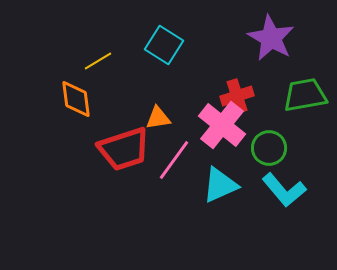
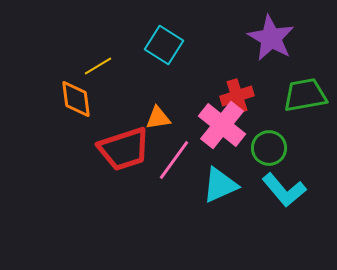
yellow line: moved 5 px down
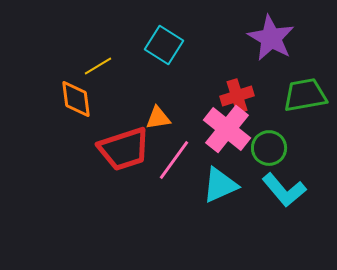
pink cross: moved 5 px right, 4 px down
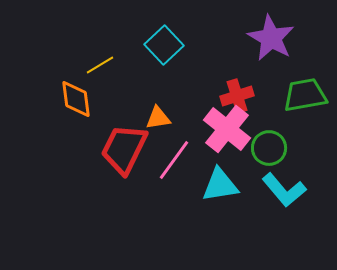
cyan square: rotated 15 degrees clockwise
yellow line: moved 2 px right, 1 px up
red trapezoid: rotated 134 degrees clockwise
cyan triangle: rotated 15 degrees clockwise
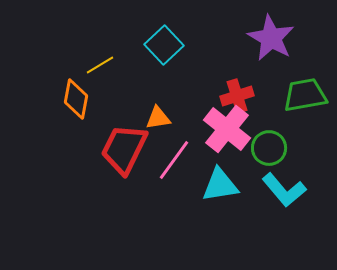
orange diamond: rotated 18 degrees clockwise
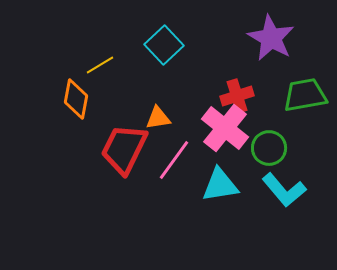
pink cross: moved 2 px left, 1 px up
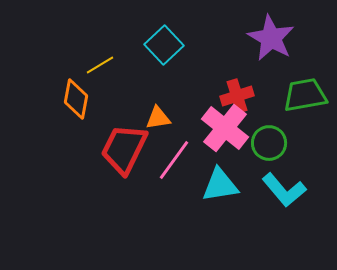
green circle: moved 5 px up
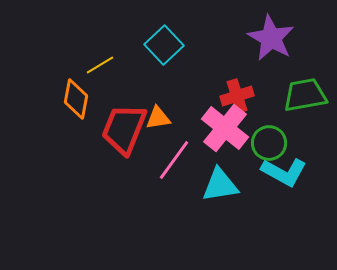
red trapezoid: moved 20 px up; rotated 4 degrees counterclockwise
cyan L-shape: moved 18 px up; rotated 21 degrees counterclockwise
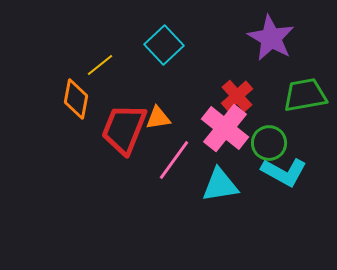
yellow line: rotated 8 degrees counterclockwise
red cross: rotated 24 degrees counterclockwise
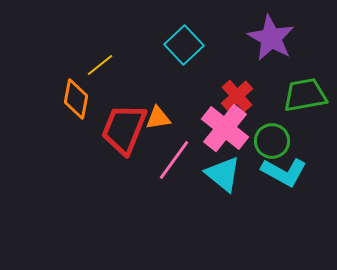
cyan square: moved 20 px right
green circle: moved 3 px right, 2 px up
cyan triangle: moved 3 px right, 11 px up; rotated 48 degrees clockwise
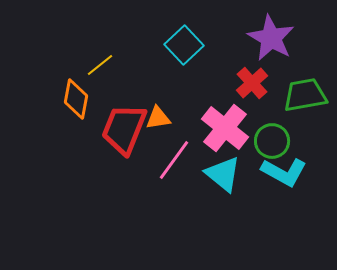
red cross: moved 15 px right, 13 px up
